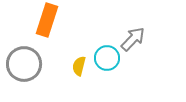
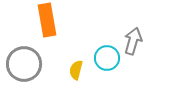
orange rectangle: rotated 28 degrees counterclockwise
gray arrow: moved 2 px down; rotated 28 degrees counterclockwise
yellow semicircle: moved 3 px left, 4 px down
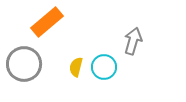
orange rectangle: moved 2 px down; rotated 60 degrees clockwise
cyan circle: moved 3 px left, 9 px down
yellow semicircle: moved 3 px up
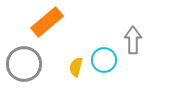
gray arrow: moved 1 px up; rotated 16 degrees counterclockwise
cyan circle: moved 7 px up
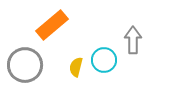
orange rectangle: moved 5 px right, 3 px down
gray circle: moved 1 px right, 1 px down
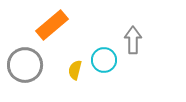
yellow semicircle: moved 1 px left, 3 px down
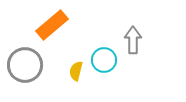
yellow semicircle: moved 1 px right, 1 px down
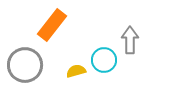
orange rectangle: rotated 12 degrees counterclockwise
gray arrow: moved 3 px left
yellow semicircle: rotated 60 degrees clockwise
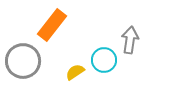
gray arrow: rotated 8 degrees clockwise
gray circle: moved 2 px left, 4 px up
yellow semicircle: moved 1 px left, 1 px down; rotated 18 degrees counterclockwise
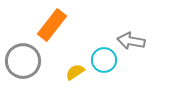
gray arrow: moved 1 px right, 1 px down; rotated 88 degrees counterclockwise
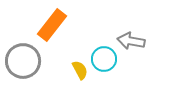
cyan circle: moved 1 px up
yellow semicircle: moved 5 px right, 2 px up; rotated 96 degrees clockwise
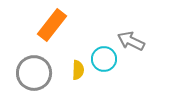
gray arrow: rotated 16 degrees clockwise
gray circle: moved 11 px right, 12 px down
yellow semicircle: moved 2 px left; rotated 30 degrees clockwise
